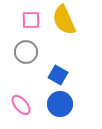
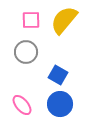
yellow semicircle: rotated 64 degrees clockwise
pink ellipse: moved 1 px right
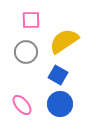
yellow semicircle: moved 21 px down; rotated 16 degrees clockwise
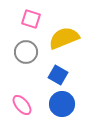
pink square: moved 1 px up; rotated 18 degrees clockwise
yellow semicircle: moved 3 px up; rotated 12 degrees clockwise
blue circle: moved 2 px right
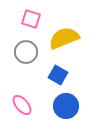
blue circle: moved 4 px right, 2 px down
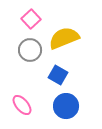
pink square: rotated 30 degrees clockwise
gray circle: moved 4 px right, 2 px up
